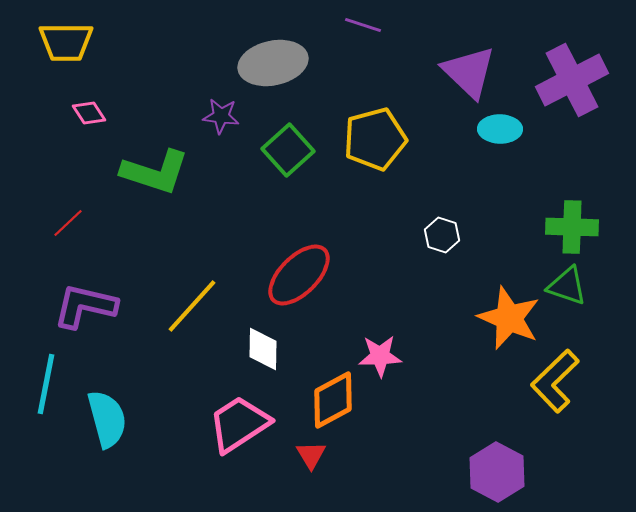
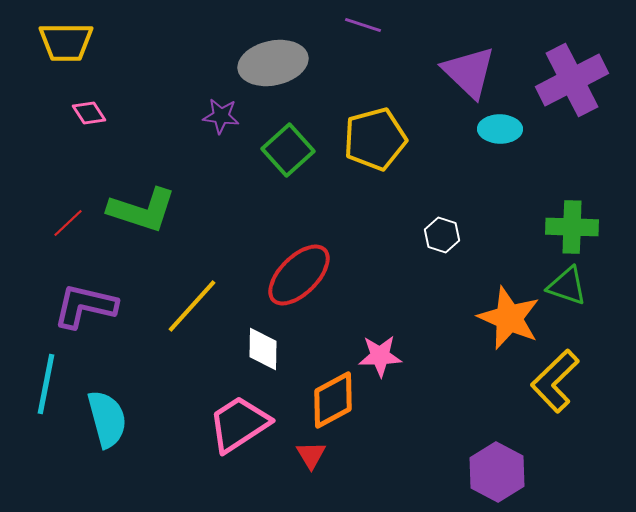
green L-shape: moved 13 px left, 38 px down
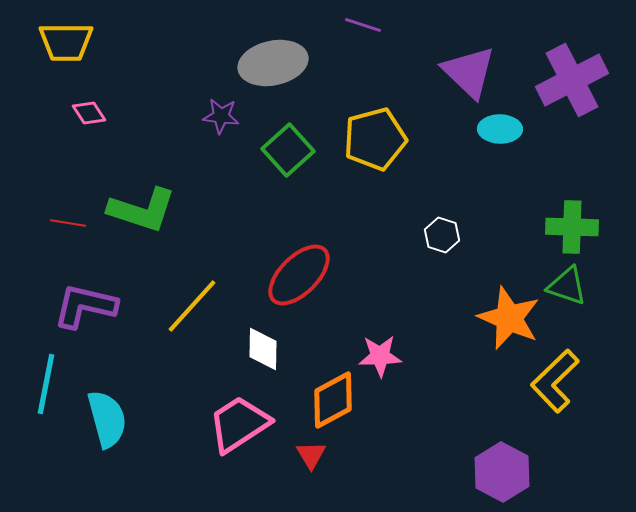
red line: rotated 52 degrees clockwise
purple hexagon: moved 5 px right
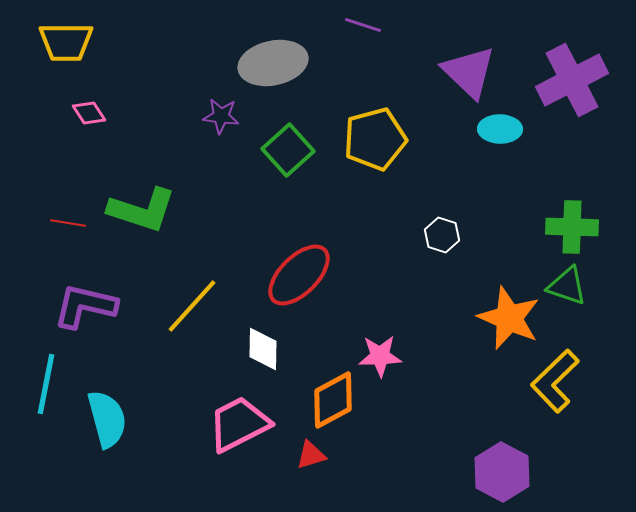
pink trapezoid: rotated 6 degrees clockwise
red triangle: rotated 44 degrees clockwise
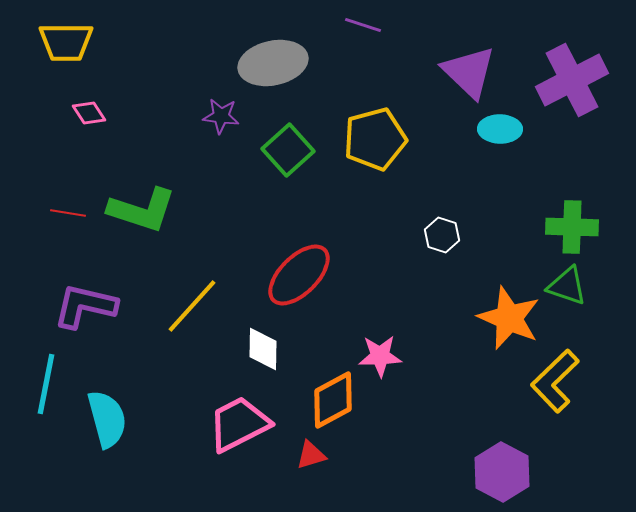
red line: moved 10 px up
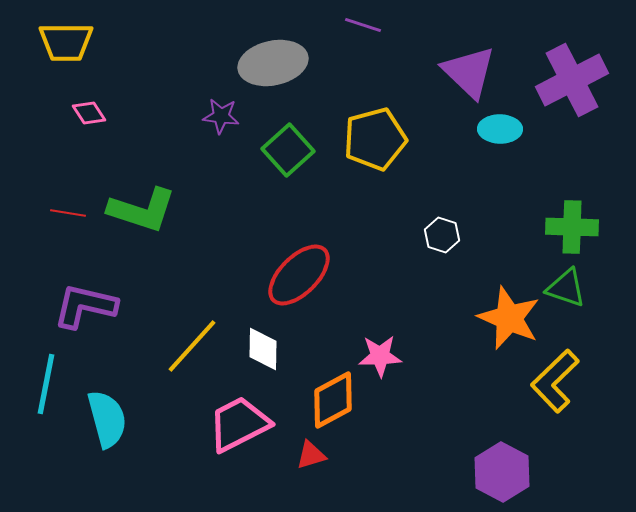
green triangle: moved 1 px left, 2 px down
yellow line: moved 40 px down
